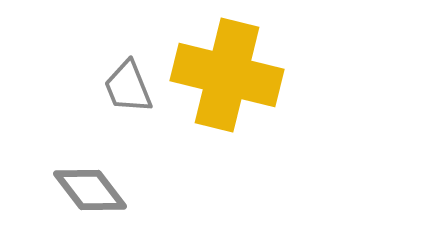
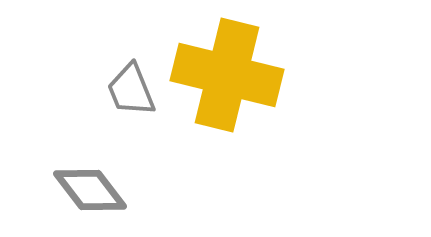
gray trapezoid: moved 3 px right, 3 px down
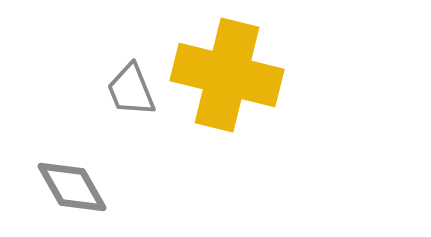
gray diamond: moved 18 px left, 3 px up; rotated 8 degrees clockwise
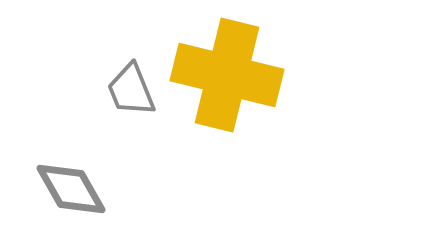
gray diamond: moved 1 px left, 2 px down
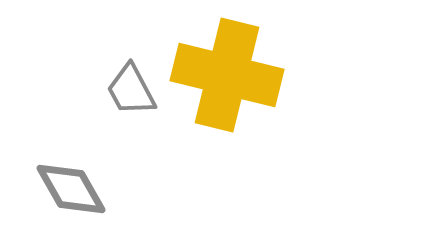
gray trapezoid: rotated 6 degrees counterclockwise
